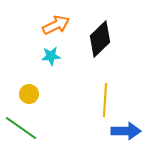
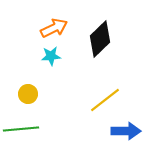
orange arrow: moved 2 px left, 3 px down
yellow circle: moved 1 px left
yellow line: rotated 48 degrees clockwise
green line: moved 1 px down; rotated 40 degrees counterclockwise
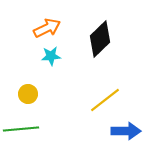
orange arrow: moved 7 px left
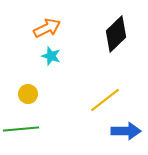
black diamond: moved 16 px right, 5 px up
cyan star: rotated 24 degrees clockwise
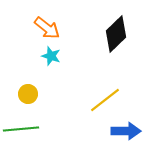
orange arrow: rotated 64 degrees clockwise
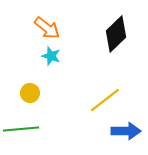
yellow circle: moved 2 px right, 1 px up
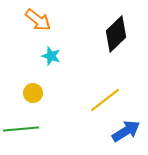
orange arrow: moved 9 px left, 8 px up
yellow circle: moved 3 px right
blue arrow: rotated 32 degrees counterclockwise
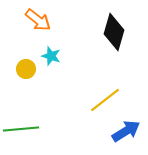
black diamond: moved 2 px left, 2 px up; rotated 30 degrees counterclockwise
yellow circle: moved 7 px left, 24 px up
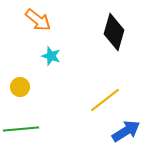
yellow circle: moved 6 px left, 18 px down
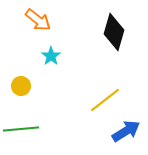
cyan star: rotated 18 degrees clockwise
yellow circle: moved 1 px right, 1 px up
